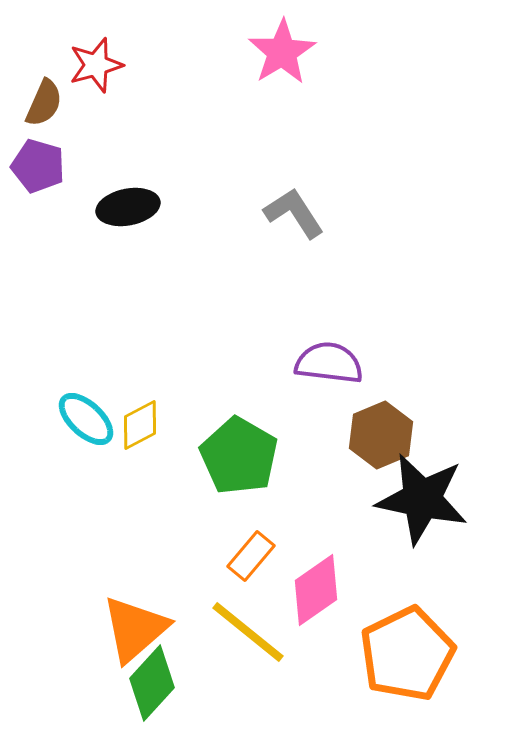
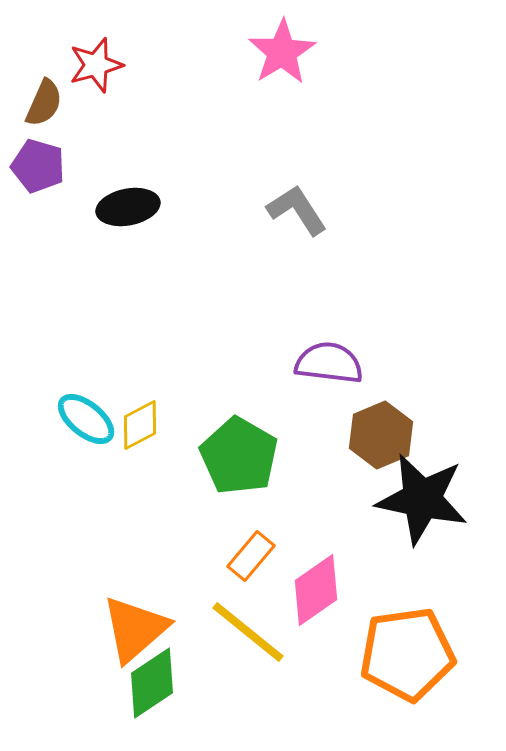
gray L-shape: moved 3 px right, 3 px up
cyan ellipse: rotated 4 degrees counterclockwise
orange pentagon: rotated 18 degrees clockwise
green diamond: rotated 14 degrees clockwise
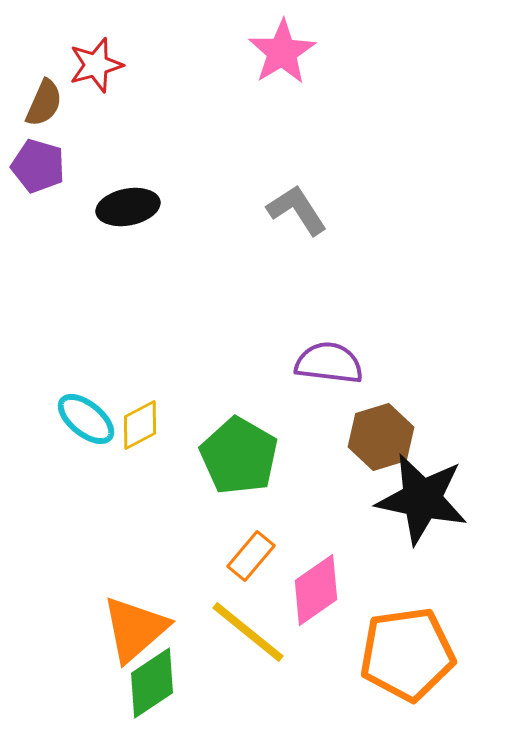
brown hexagon: moved 2 px down; rotated 6 degrees clockwise
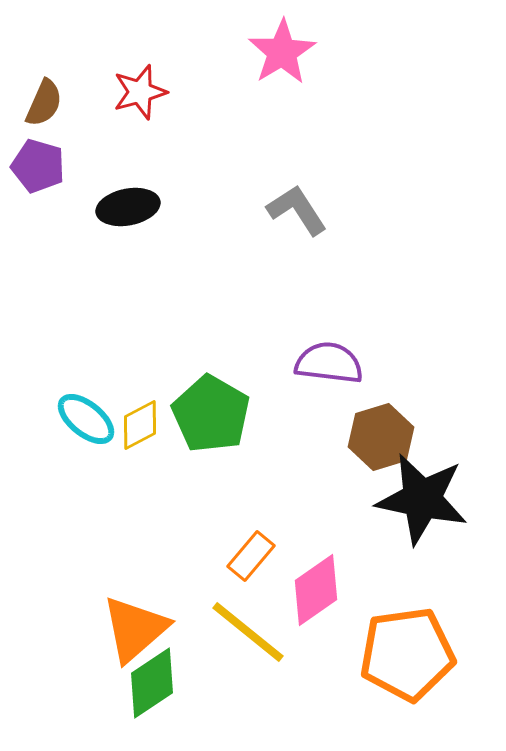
red star: moved 44 px right, 27 px down
green pentagon: moved 28 px left, 42 px up
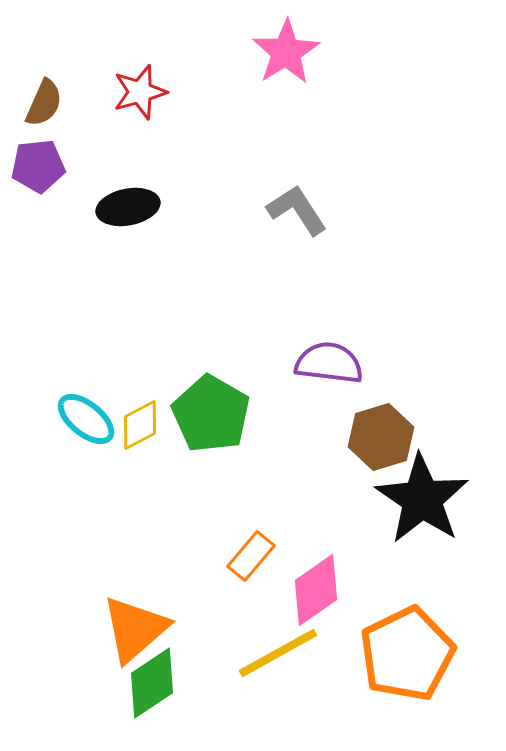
pink star: moved 4 px right
purple pentagon: rotated 22 degrees counterclockwise
black star: rotated 22 degrees clockwise
yellow line: moved 30 px right, 21 px down; rotated 68 degrees counterclockwise
orange pentagon: rotated 18 degrees counterclockwise
